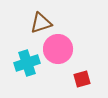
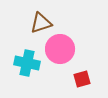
pink circle: moved 2 px right
cyan cross: rotated 30 degrees clockwise
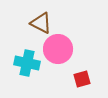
brown triangle: rotated 45 degrees clockwise
pink circle: moved 2 px left
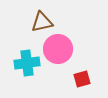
brown triangle: moved 1 px right, 1 px up; rotated 40 degrees counterclockwise
cyan cross: rotated 20 degrees counterclockwise
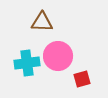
brown triangle: rotated 15 degrees clockwise
pink circle: moved 7 px down
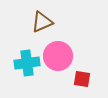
brown triangle: rotated 25 degrees counterclockwise
red square: rotated 24 degrees clockwise
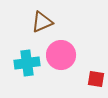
pink circle: moved 3 px right, 1 px up
red square: moved 14 px right
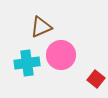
brown triangle: moved 1 px left, 5 px down
red square: rotated 30 degrees clockwise
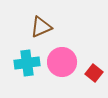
pink circle: moved 1 px right, 7 px down
red square: moved 2 px left, 6 px up
